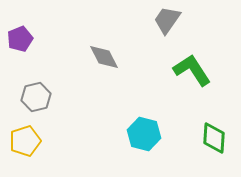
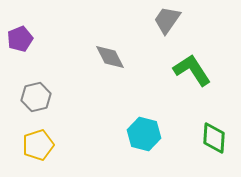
gray diamond: moved 6 px right
yellow pentagon: moved 13 px right, 4 px down
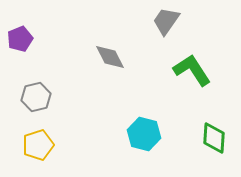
gray trapezoid: moved 1 px left, 1 px down
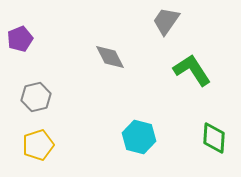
cyan hexagon: moved 5 px left, 3 px down
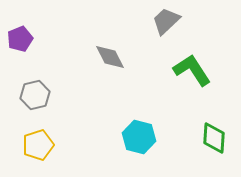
gray trapezoid: rotated 12 degrees clockwise
gray hexagon: moved 1 px left, 2 px up
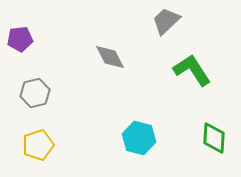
purple pentagon: rotated 15 degrees clockwise
gray hexagon: moved 2 px up
cyan hexagon: moved 1 px down
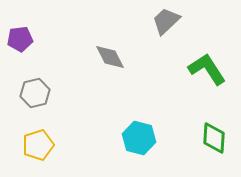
green L-shape: moved 15 px right, 1 px up
